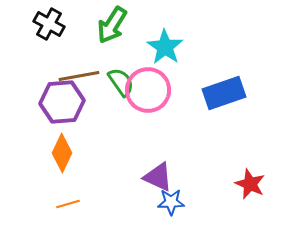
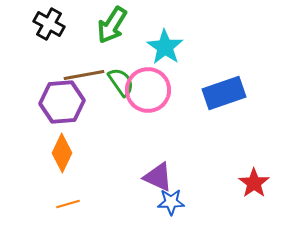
brown line: moved 5 px right, 1 px up
red star: moved 4 px right, 1 px up; rotated 12 degrees clockwise
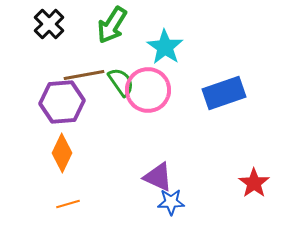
black cross: rotated 16 degrees clockwise
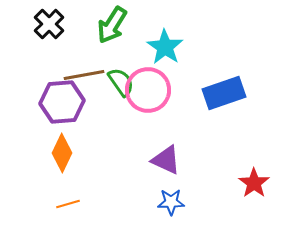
purple triangle: moved 8 px right, 17 px up
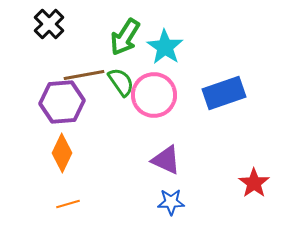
green arrow: moved 13 px right, 12 px down
pink circle: moved 6 px right, 5 px down
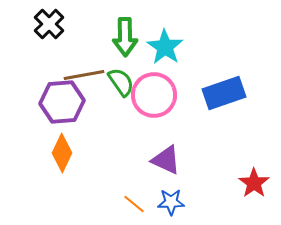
green arrow: rotated 33 degrees counterclockwise
orange line: moved 66 px right; rotated 55 degrees clockwise
